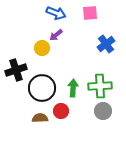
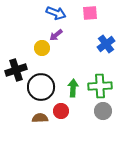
black circle: moved 1 px left, 1 px up
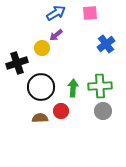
blue arrow: rotated 54 degrees counterclockwise
black cross: moved 1 px right, 7 px up
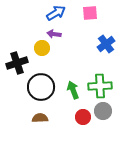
purple arrow: moved 2 px left, 1 px up; rotated 48 degrees clockwise
green arrow: moved 2 px down; rotated 24 degrees counterclockwise
red circle: moved 22 px right, 6 px down
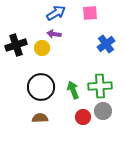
black cross: moved 1 px left, 18 px up
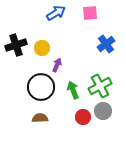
purple arrow: moved 3 px right, 31 px down; rotated 104 degrees clockwise
green cross: rotated 25 degrees counterclockwise
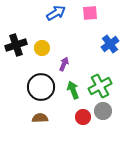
blue cross: moved 4 px right
purple arrow: moved 7 px right, 1 px up
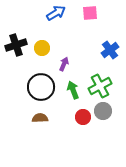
blue cross: moved 6 px down
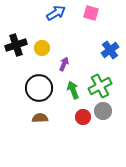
pink square: moved 1 px right; rotated 21 degrees clockwise
black circle: moved 2 px left, 1 px down
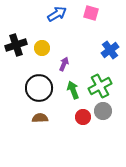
blue arrow: moved 1 px right, 1 px down
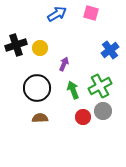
yellow circle: moved 2 px left
black circle: moved 2 px left
